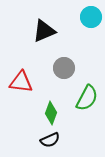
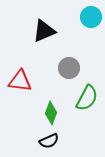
gray circle: moved 5 px right
red triangle: moved 1 px left, 1 px up
black semicircle: moved 1 px left, 1 px down
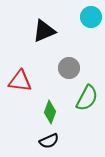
green diamond: moved 1 px left, 1 px up
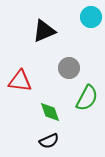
green diamond: rotated 40 degrees counterclockwise
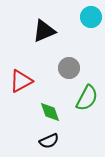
red triangle: moved 1 px right; rotated 35 degrees counterclockwise
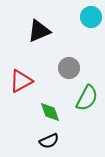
black triangle: moved 5 px left
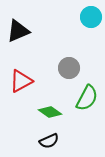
black triangle: moved 21 px left
green diamond: rotated 35 degrees counterclockwise
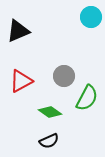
gray circle: moved 5 px left, 8 px down
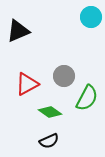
red triangle: moved 6 px right, 3 px down
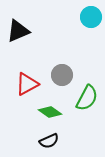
gray circle: moved 2 px left, 1 px up
